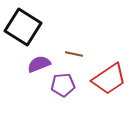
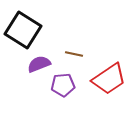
black square: moved 3 px down
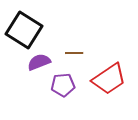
black square: moved 1 px right
brown line: moved 1 px up; rotated 12 degrees counterclockwise
purple semicircle: moved 2 px up
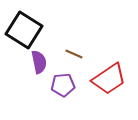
brown line: moved 1 px down; rotated 24 degrees clockwise
purple semicircle: rotated 100 degrees clockwise
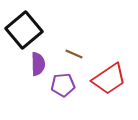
black square: rotated 18 degrees clockwise
purple semicircle: moved 1 px left, 2 px down; rotated 10 degrees clockwise
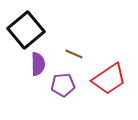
black square: moved 2 px right
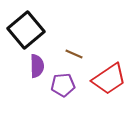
purple semicircle: moved 1 px left, 2 px down
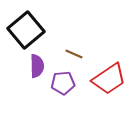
purple pentagon: moved 2 px up
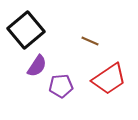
brown line: moved 16 px right, 13 px up
purple semicircle: rotated 35 degrees clockwise
purple pentagon: moved 2 px left, 3 px down
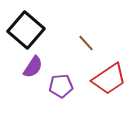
black square: rotated 9 degrees counterclockwise
brown line: moved 4 px left, 2 px down; rotated 24 degrees clockwise
purple semicircle: moved 4 px left, 1 px down
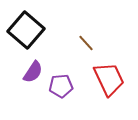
purple semicircle: moved 5 px down
red trapezoid: rotated 81 degrees counterclockwise
